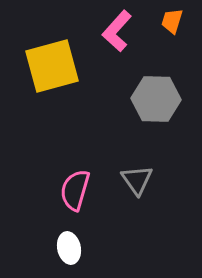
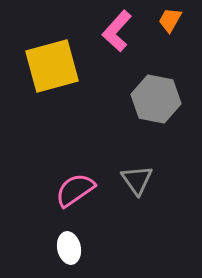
orange trapezoid: moved 2 px left, 1 px up; rotated 12 degrees clockwise
gray hexagon: rotated 9 degrees clockwise
pink semicircle: rotated 39 degrees clockwise
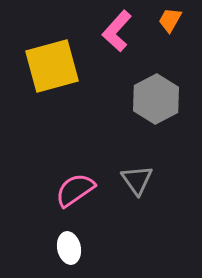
gray hexagon: rotated 21 degrees clockwise
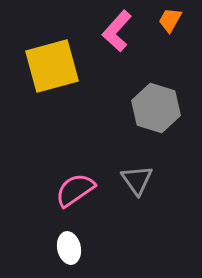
gray hexagon: moved 9 px down; rotated 15 degrees counterclockwise
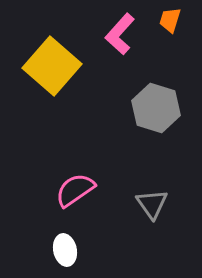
orange trapezoid: rotated 12 degrees counterclockwise
pink L-shape: moved 3 px right, 3 px down
yellow square: rotated 34 degrees counterclockwise
gray triangle: moved 15 px right, 24 px down
white ellipse: moved 4 px left, 2 px down
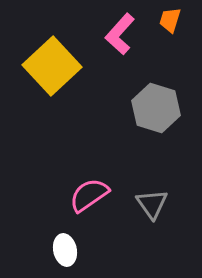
yellow square: rotated 6 degrees clockwise
pink semicircle: moved 14 px right, 5 px down
